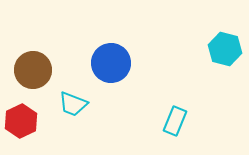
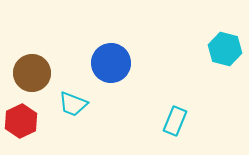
brown circle: moved 1 px left, 3 px down
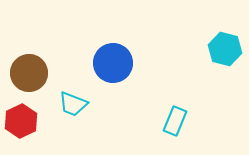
blue circle: moved 2 px right
brown circle: moved 3 px left
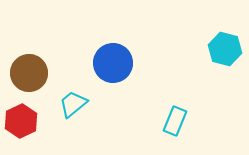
cyan trapezoid: rotated 120 degrees clockwise
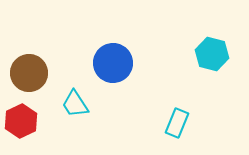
cyan hexagon: moved 13 px left, 5 px down
cyan trapezoid: moved 2 px right; rotated 84 degrees counterclockwise
cyan rectangle: moved 2 px right, 2 px down
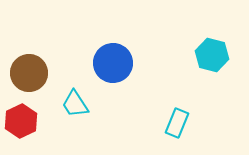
cyan hexagon: moved 1 px down
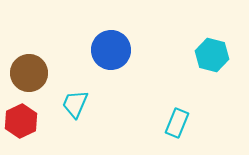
blue circle: moved 2 px left, 13 px up
cyan trapezoid: rotated 56 degrees clockwise
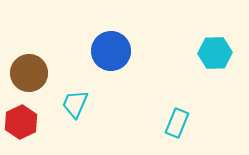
blue circle: moved 1 px down
cyan hexagon: moved 3 px right, 2 px up; rotated 16 degrees counterclockwise
red hexagon: moved 1 px down
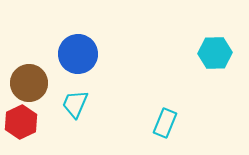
blue circle: moved 33 px left, 3 px down
brown circle: moved 10 px down
cyan rectangle: moved 12 px left
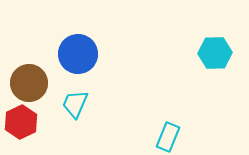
cyan rectangle: moved 3 px right, 14 px down
